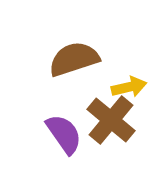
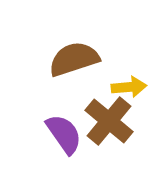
yellow arrow: rotated 8 degrees clockwise
brown cross: moved 2 px left, 1 px down
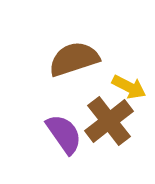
yellow arrow: rotated 32 degrees clockwise
brown cross: rotated 12 degrees clockwise
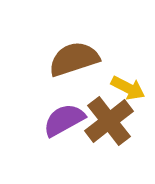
yellow arrow: moved 1 px left, 1 px down
purple semicircle: moved 14 px up; rotated 84 degrees counterclockwise
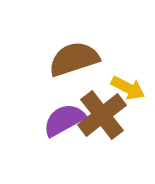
brown cross: moved 7 px left, 6 px up
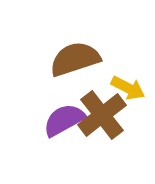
brown semicircle: moved 1 px right
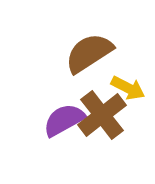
brown semicircle: moved 14 px right, 6 px up; rotated 15 degrees counterclockwise
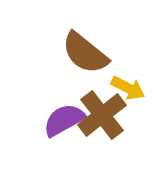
brown semicircle: moved 4 px left; rotated 108 degrees counterclockwise
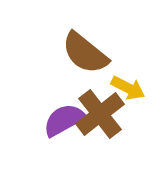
brown cross: moved 2 px left, 1 px up
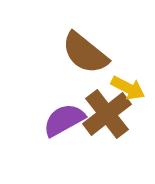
brown cross: moved 7 px right
